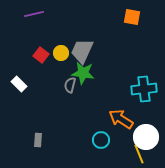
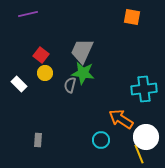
purple line: moved 6 px left
yellow circle: moved 16 px left, 20 px down
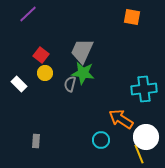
purple line: rotated 30 degrees counterclockwise
gray semicircle: moved 1 px up
gray rectangle: moved 2 px left, 1 px down
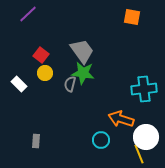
gray trapezoid: rotated 120 degrees clockwise
orange arrow: rotated 15 degrees counterclockwise
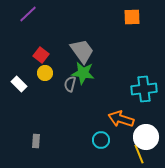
orange square: rotated 12 degrees counterclockwise
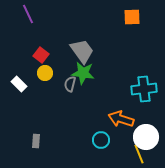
purple line: rotated 72 degrees counterclockwise
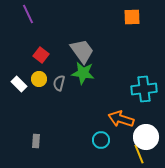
yellow circle: moved 6 px left, 6 px down
gray semicircle: moved 11 px left, 1 px up
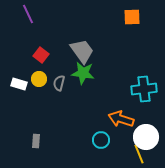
white rectangle: rotated 28 degrees counterclockwise
